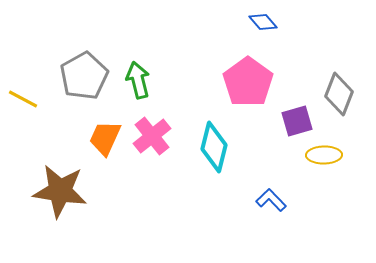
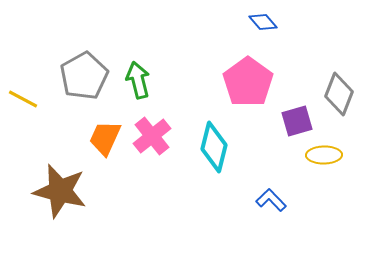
brown star: rotated 6 degrees clockwise
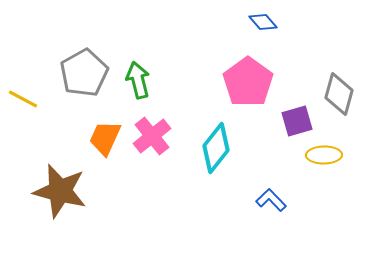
gray pentagon: moved 3 px up
gray diamond: rotated 6 degrees counterclockwise
cyan diamond: moved 2 px right, 1 px down; rotated 24 degrees clockwise
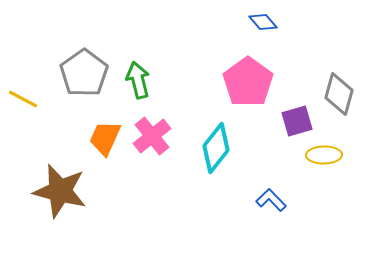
gray pentagon: rotated 6 degrees counterclockwise
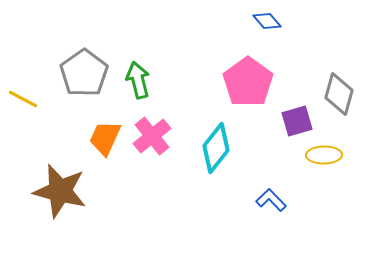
blue diamond: moved 4 px right, 1 px up
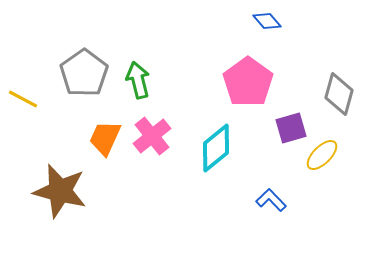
purple square: moved 6 px left, 7 px down
cyan diamond: rotated 12 degrees clockwise
yellow ellipse: moved 2 px left; rotated 44 degrees counterclockwise
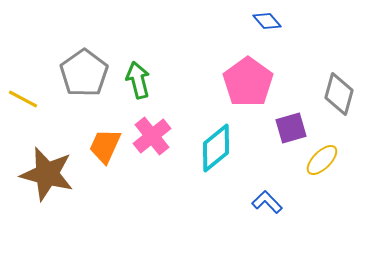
orange trapezoid: moved 8 px down
yellow ellipse: moved 5 px down
brown star: moved 13 px left, 17 px up
blue L-shape: moved 4 px left, 2 px down
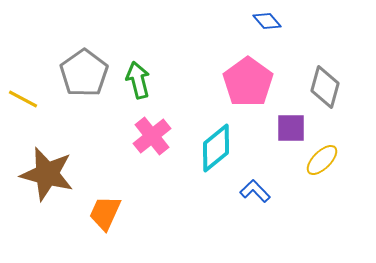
gray diamond: moved 14 px left, 7 px up
purple square: rotated 16 degrees clockwise
orange trapezoid: moved 67 px down
blue L-shape: moved 12 px left, 11 px up
